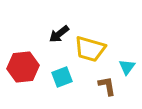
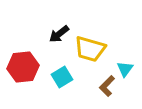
cyan triangle: moved 2 px left, 2 px down
cyan square: rotated 10 degrees counterclockwise
brown L-shape: rotated 125 degrees counterclockwise
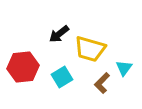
cyan triangle: moved 1 px left, 1 px up
brown L-shape: moved 5 px left, 3 px up
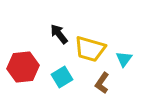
black arrow: rotated 90 degrees clockwise
cyan triangle: moved 9 px up
brown L-shape: rotated 10 degrees counterclockwise
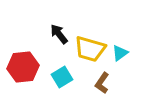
cyan triangle: moved 4 px left, 6 px up; rotated 18 degrees clockwise
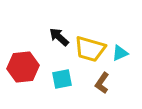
black arrow: moved 3 px down; rotated 10 degrees counterclockwise
cyan triangle: rotated 12 degrees clockwise
cyan square: moved 2 px down; rotated 20 degrees clockwise
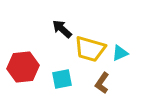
black arrow: moved 3 px right, 8 px up
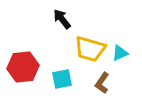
black arrow: moved 10 px up; rotated 10 degrees clockwise
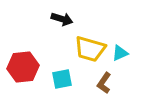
black arrow: rotated 145 degrees clockwise
brown L-shape: moved 2 px right
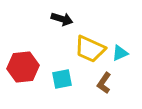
yellow trapezoid: rotated 8 degrees clockwise
